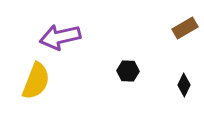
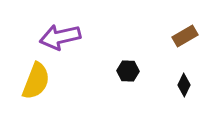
brown rectangle: moved 8 px down
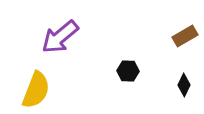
purple arrow: rotated 27 degrees counterclockwise
yellow semicircle: moved 9 px down
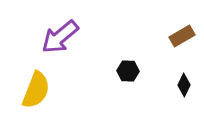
brown rectangle: moved 3 px left
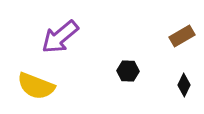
yellow semicircle: moved 4 px up; rotated 90 degrees clockwise
